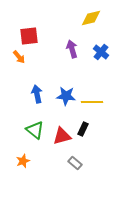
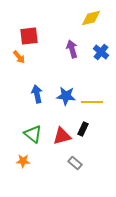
green triangle: moved 2 px left, 4 px down
orange star: rotated 24 degrees clockwise
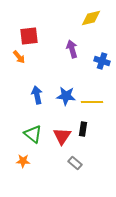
blue cross: moved 1 px right, 9 px down; rotated 21 degrees counterclockwise
blue arrow: moved 1 px down
black rectangle: rotated 16 degrees counterclockwise
red triangle: rotated 42 degrees counterclockwise
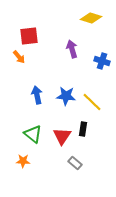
yellow diamond: rotated 30 degrees clockwise
yellow line: rotated 45 degrees clockwise
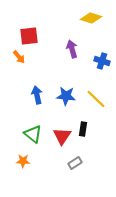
yellow line: moved 4 px right, 3 px up
gray rectangle: rotated 72 degrees counterclockwise
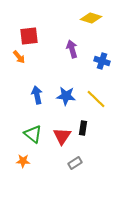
black rectangle: moved 1 px up
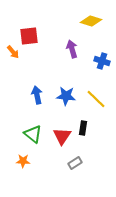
yellow diamond: moved 3 px down
orange arrow: moved 6 px left, 5 px up
